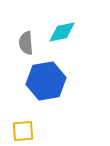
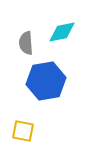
yellow square: rotated 15 degrees clockwise
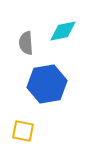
cyan diamond: moved 1 px right, 1 px up
blue hexagon: moved 1 px right, 3 px down
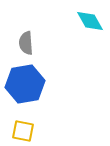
cyan diamond: moved 27 px right, 10 px up; rotated 72 degrees clockwise
blue hexagon: moved 22 px left
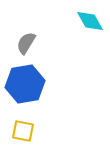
gray semicircle: rotated 35 degrees clockwise
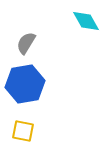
cyan diamond: moved 4 px left
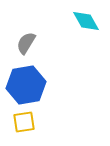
blue hexagon: moved 1 px right, 1 px down
yellow square: moved 1 px right, 9 px up; rotated 20 degrees counterclockwise
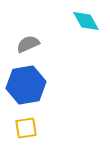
gray semicircle: moved 2 px right, 1 px down; rotated 35 degrees clockwise
yellow square: moved 2 px right, 6 px down
